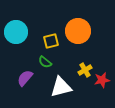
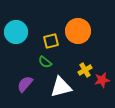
purple semicircle: moved 6 px down
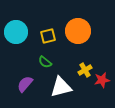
yellow square: moved 3 px left, 5 px up
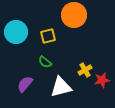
orange circle: moved 4 px left, 16 px up
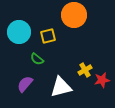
cyan circle: moved 3 px right
green semicircle: moved 8 px left, 3 px up
